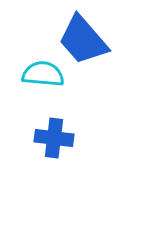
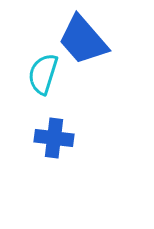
cyan semicircle: rotated 78 degrees counterclockwise
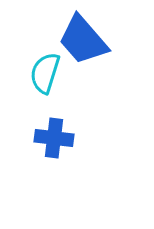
cyan semicircle: moved 2 px right, 1 px up
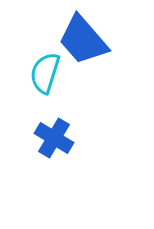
blue cross: rotated 24 degrees clockwise
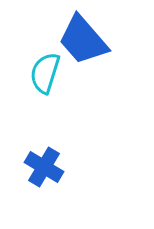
blue cross: moved 10 px left, 29 px down
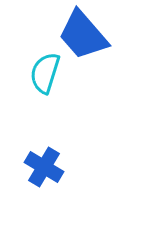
blue trapezoid: moved 5 px up
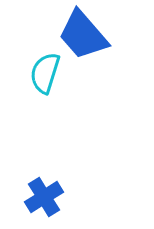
blue cross: moved 30 px down; rotated 27 degrees clockwise
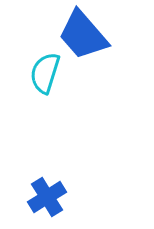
blue cross: moved 3 px right
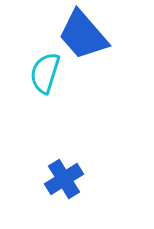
blue cross: moved 17 px right, 18 px up
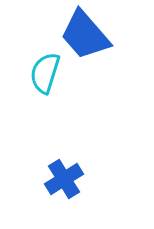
blue trapezoid: moved 2 px right
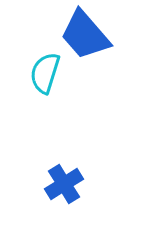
blue cross: moved 5 px down
